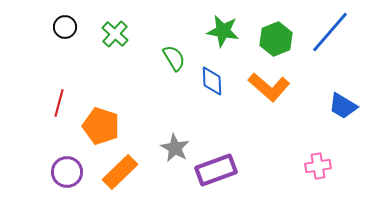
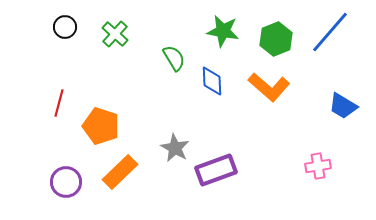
purple circle: moved 1 px left, 10 px down
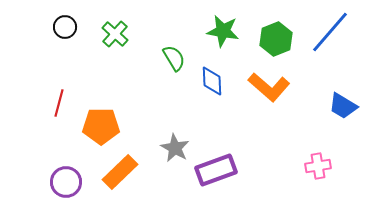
orange pentagon: rotated 18 degrees counterclockwise
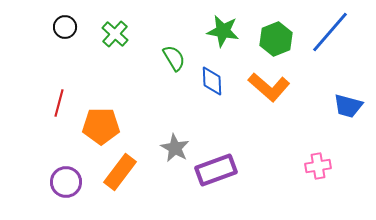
blue trapezoid: moved 5 px right; rotated 16 degrees counterclockwise
orange rectangle: rotated 9 degrees counterclockwise
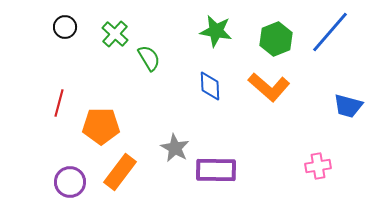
green star: moved 7 px left
green semicircle: moved 25 px left
blue diamond: moved 2 px left, 5 px down
purple rectangle: rotated 21 degrees clockwise
purple circle: moved 4 px right
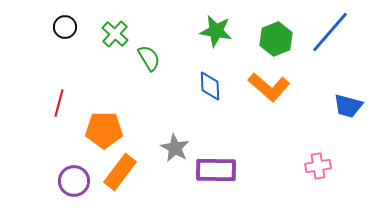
orange pentagon: moved 3 px right, 4 px down
purple circle: moved 4 px right, 1 px up
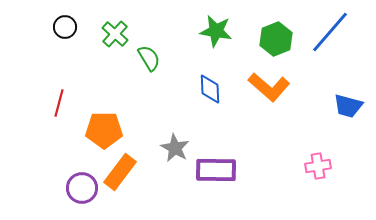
blue diamond: moved 3 px down
purple circle: moved 8 px right, 7 px down
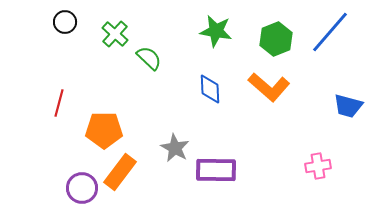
black circle: moved 5 px up
green semicircle: rotated 16 degrees counterclockwise
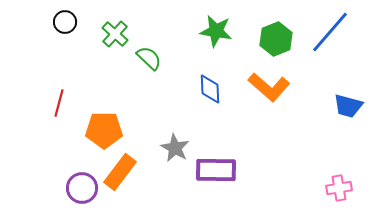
pink cross: moved 21 px right, 22 px down
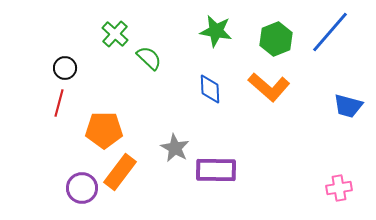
black circle: moved 46 px down
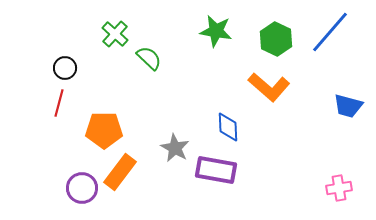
green hexagon: rotated 12 degrees counterclockwise
blue diamond: moved 18 px right, 38 px down
purple rectangle: rotated 9 degrees clockwise
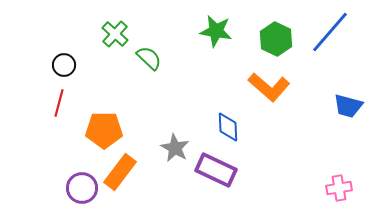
black circle: moved 1 px left, 3 px up
purple rectangle: rotated 15 degrees clockwise
